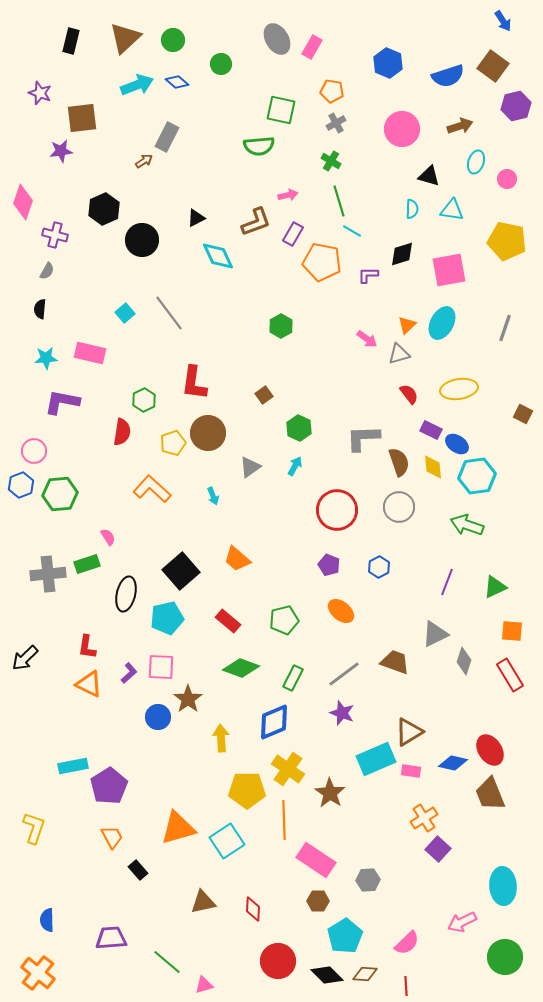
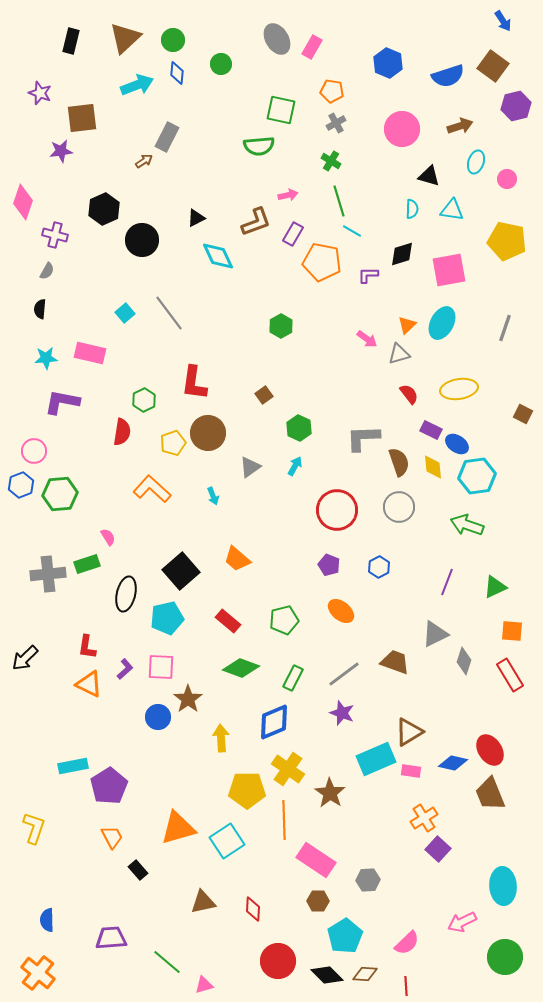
blue diamond at (177, 82): moved 9 px up; rotated 55 degrees clockwise
purple L-shape at (129, 673): moved 4 px left, 4 px up
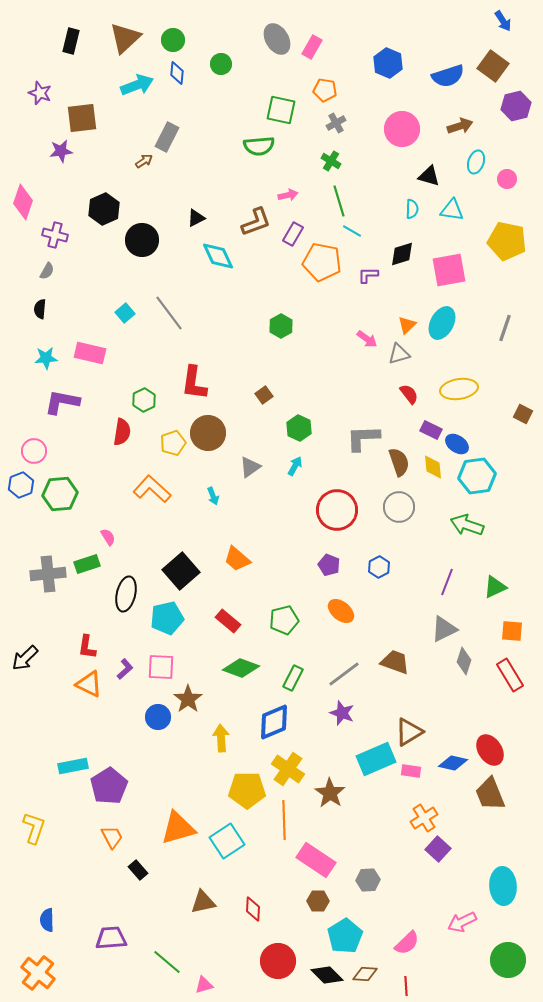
orange pentagon at (332, 91): moved 7 px left, 1 px up
gray triangle at (435, 634): moved 9 px right, 5 px up
green circle at (505, 957): moved 3 px right, 3 px down
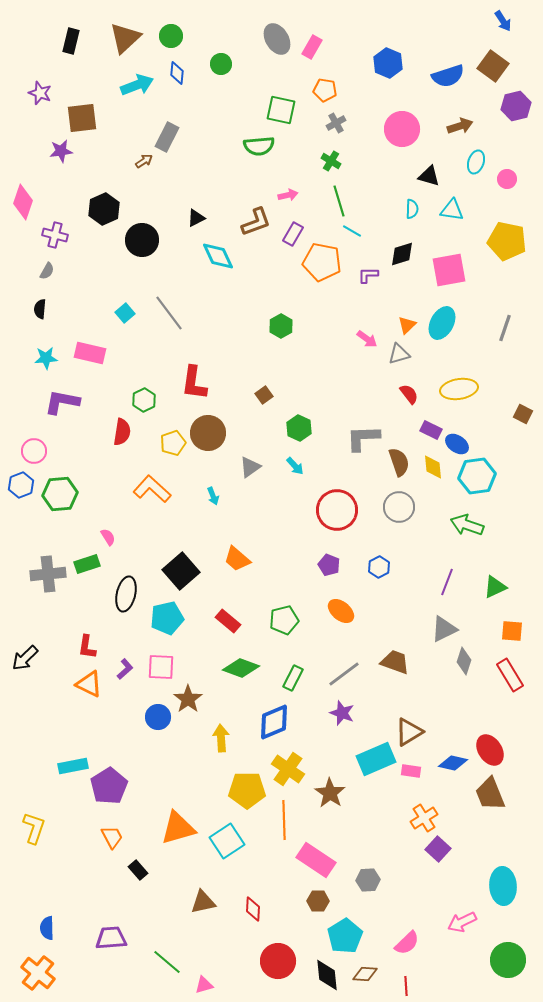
green circle at (173, 40): moved 2 px left, 4 px up
cyan arrow at (295, 466): rotated 108 degrees clockwise
blue semicircle at (47, 920): moved 8 px down
black diamond at (327, 975): rotated 40 degrees clockwise
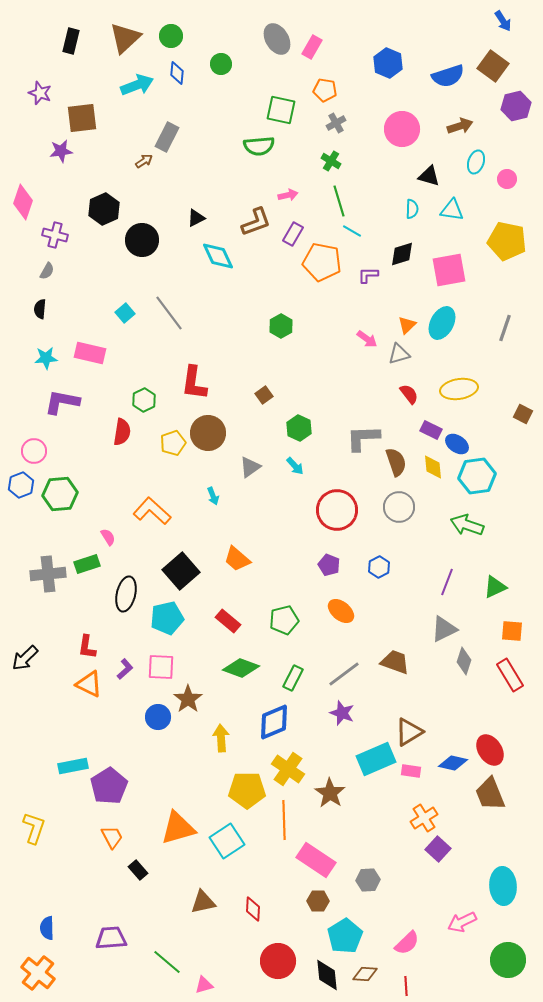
brown semicircle at (399, 462): moved 3 px left
orange L-shape at (152, 489): moved 22 px down
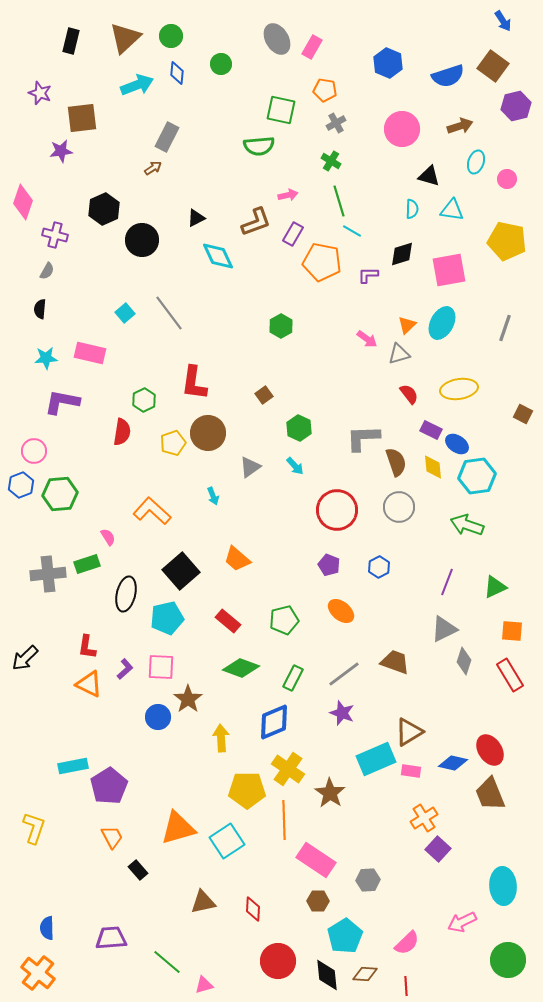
brown arrow at (144, 161): moved 9 px right, 7 px down
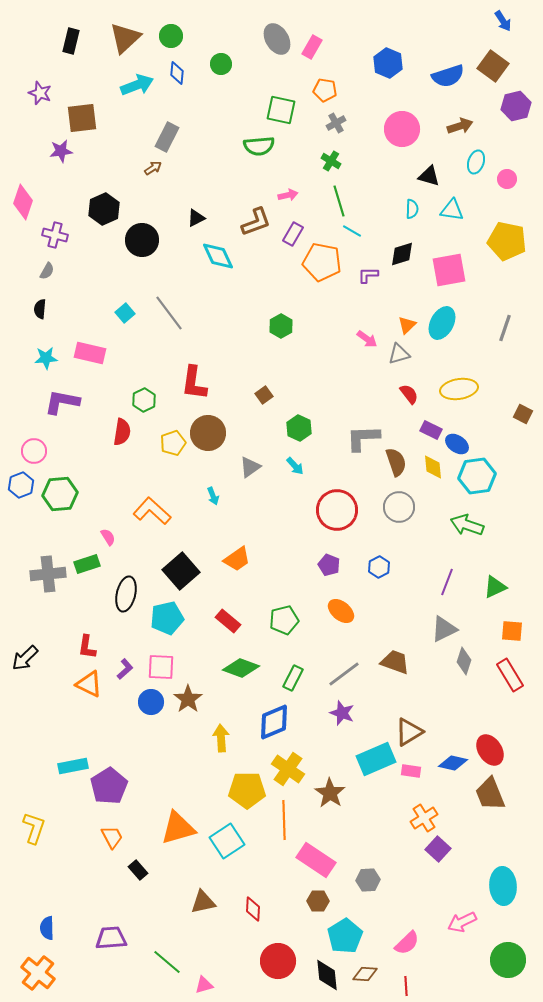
orange trapezoid at (237, 559): rotated 76 degrees counterclockwise
blue circle at (158, 717): moved 7 px left, 15 px up
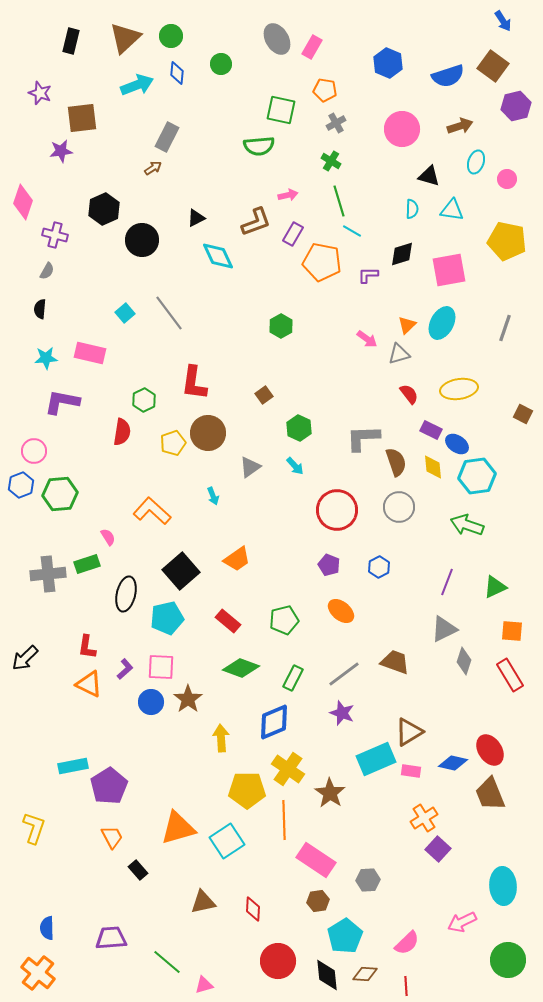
brown hexagon at (318, 901): rotated 10 degrees counterclockwise
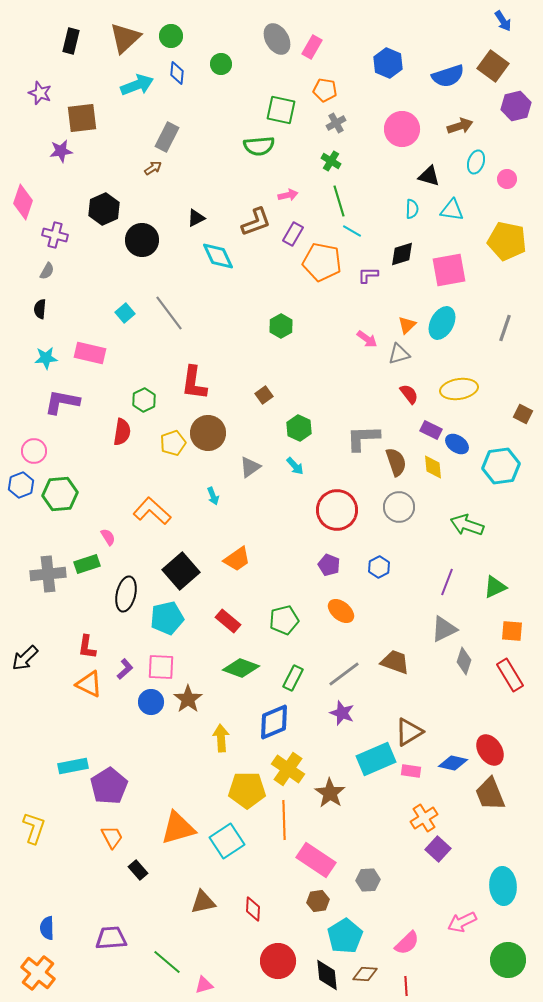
cyan hexagon at (477, 476): moved 24 px right, 10 px up
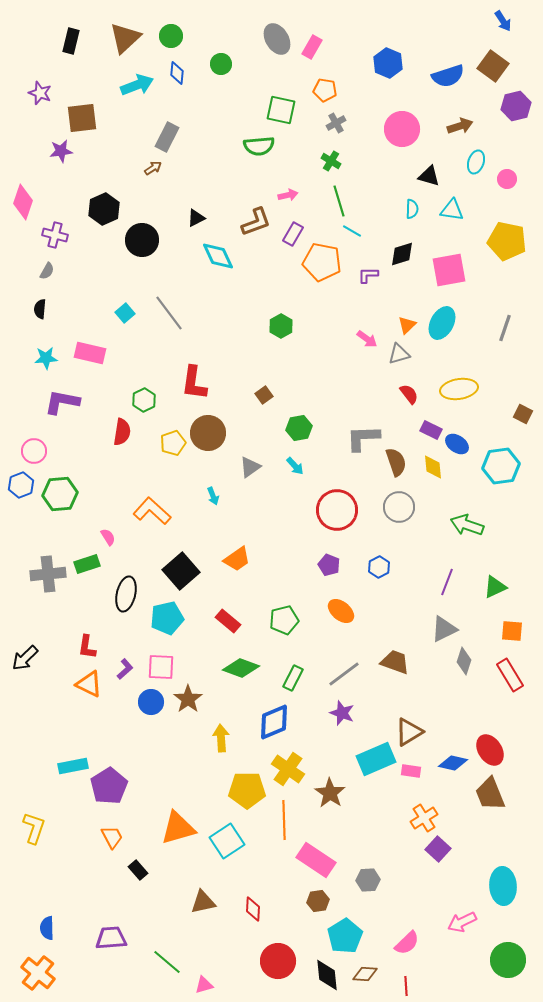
green hexagon at (299, 428): rotated 25 degrees clockwise
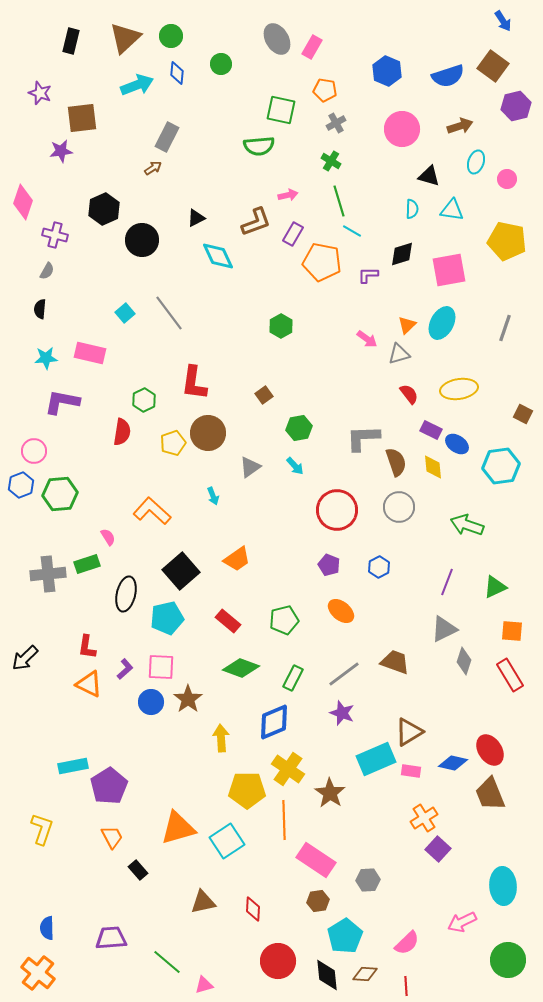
blue hexagon at (388, 63): moved 1 px left, 8 px down
yellow L-shape at (34, 828): moved 8 px right, 1 px down
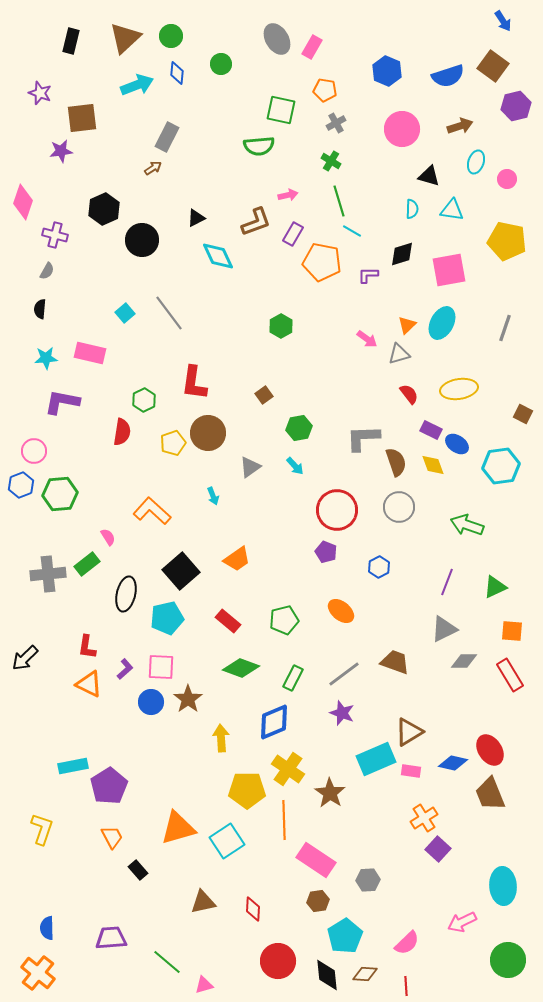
yellow diamond at (433, 467): moved 2 px up; rotated 15 degrees counterclockwise
green rectangle at (87, 564): rotated 20 degrees counterclockwise
purple pentagon at (329, 565): moved 3 px left, 13 px up
gray diamond at (464, 661): rotated 72 degrees clockwise
